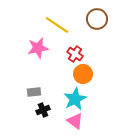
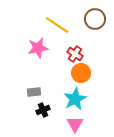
brown circle: moved 2 px left
orange circle: moved 2 px left, 1 px up
pink triangle: moved 3 px down; rotated 24 degrees clockwise
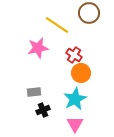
brown circle: moved 6 px left, 6 px up
red cross: moved 1 px left, 1 px down
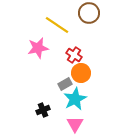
gray rectangle: moved 31 px right, 8 px up; rotated 24 degrees counterclockwise
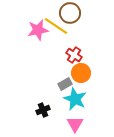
brown circle: moved 19 px left
yellow line: moved 1 px left, 1 px down
pink star: moved 18 px up
cyan star: rotated 20 degrees counterclockwise
